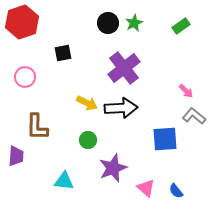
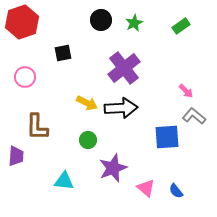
black circle: moved 7 px left, 3 px up
blue square: moved 2 px right, 2 px up
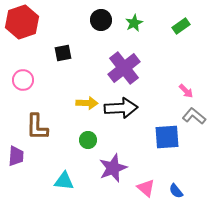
pink circle: moved 2 px left, 3 px down
yellow arrow: rotated 25 degrees counterclockwise
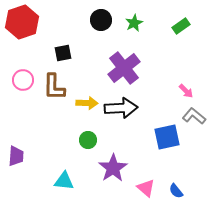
brown L-shape: moved 17 px right, 40 px up
blue square: rotated 8 degrees counterclockwise
purple star: rotated 12 degrees counterclockwise
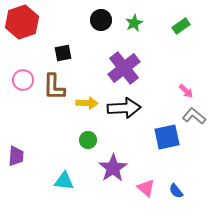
black arrow: moved 3 px right
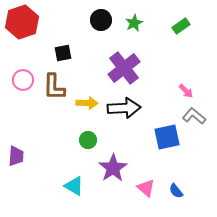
cyan triangle: moved 10 px right, 5 px down; rotated 25 degrees clockwise
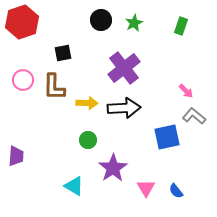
green rectangle: rotated 36 degrees counterclockwise
pink triangle: rotated 18 degrees clockwise
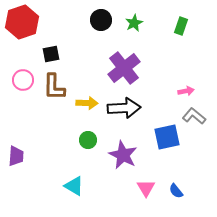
black square: moved 12 px left, 1 px down
pink arrow: rotated 56 degrees counterclockwise
purple star: moved 10 px right, 13 px up; rotated 12 degrees counterclockwise
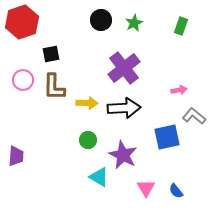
pink arrow: moved 7 px left, 1 px up
cyan triangle: moved 25 px right, 9 px up
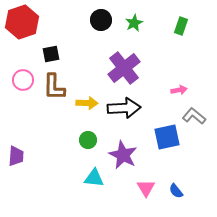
cyan triangle: moved 5 px left, 1 px down; rotated 25 degrees counterclockwise
